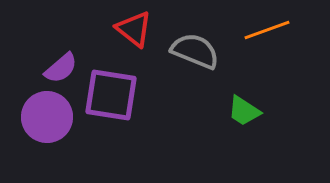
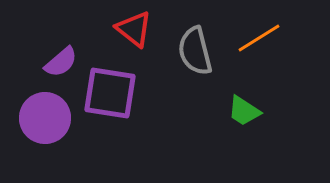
orange line: moved 8 px left, 8 px down; rotated 12 degrees counterclockwise
gray semicircle: rotated 126 degrees counterclockwise
purple semicircle: moved 6 px up
purple square: moved 1 px left, 2 px up
purple circle: moved 2 px left, 1 px down
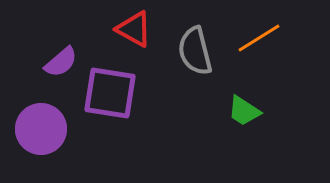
red triangle: rotated 9 degrees counterclockwise
purple circle: moved 4 px left, 11 px down
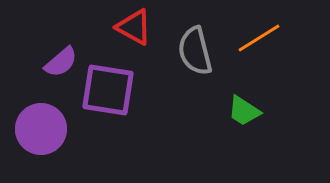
red triangle: moved 2 px up
purple square: moved 2 px left, 3 px up
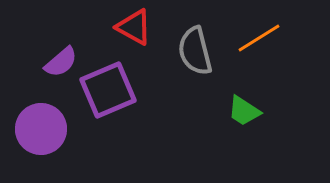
purple square: rotated 32 degrees counterclockwise
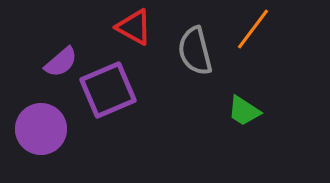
orange line: moved 6 px left, 9 px up; rotated 21 degrees counterclockwise
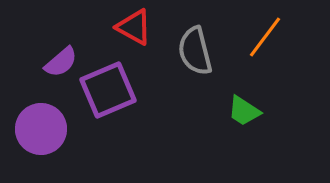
orange line: moved 12 px right, 8 px down
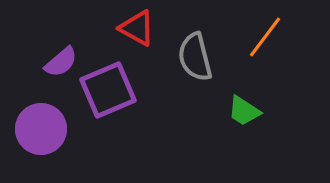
red triangle: moved 3 px right, 1 px down
gray semicircle: moved 6 px down
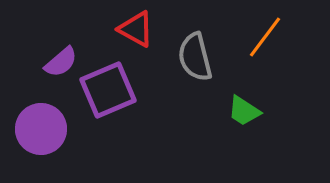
red triangle: moved 1 px left, 1 px down
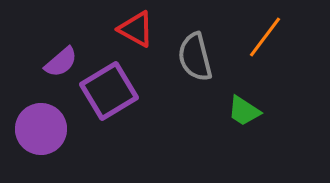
purple square: moved 1 px right, 1 px down; rotated 8 degrees counterclockwise
